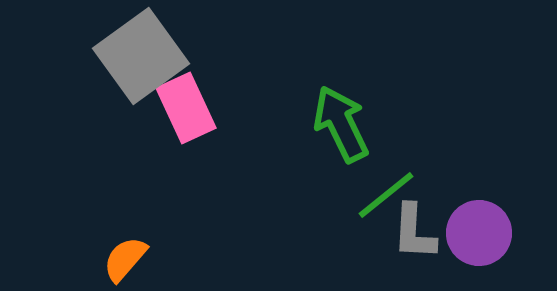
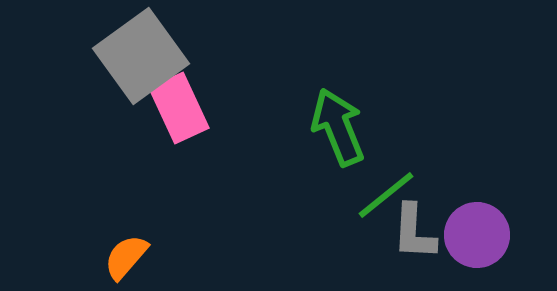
pink rectangle: moved 7 px left
green arrow: moved 3 px left, 3 px down; rotated 4 degrees clockwise
purple circle: moved 2 px left, 2 px down
orange semicircle: moved 1 px right, 2 px up
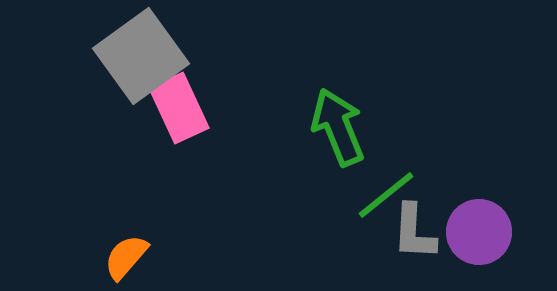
purple circle: moved 2 px right, 3 px up
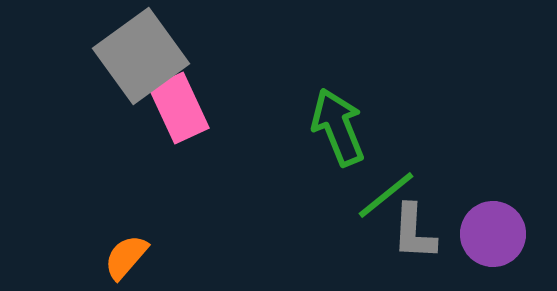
purple circle: moved 14 px right, 2 px down
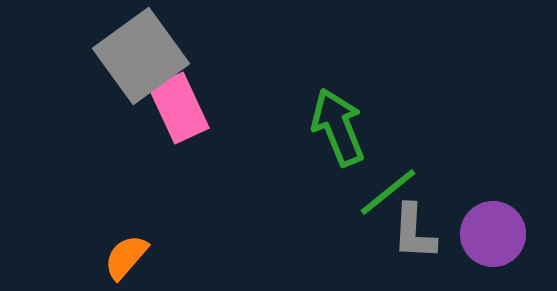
green line: moved 2 px right, 3 px up
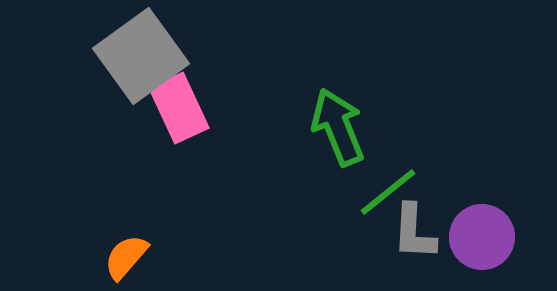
purple circle: moved 11 px left, 3 px down
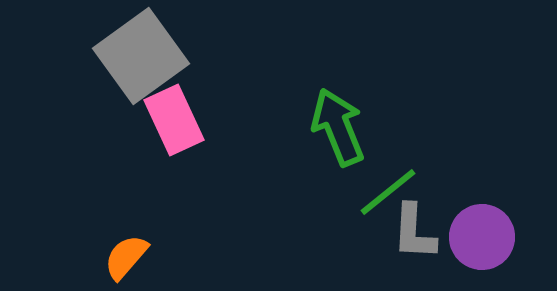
pink rectangle: moved 5 px left, 12 px down
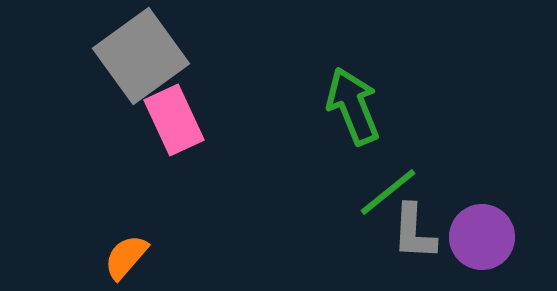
green arrow: moved 15 px right, 21 px up
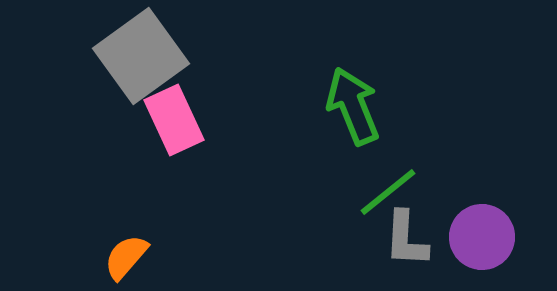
gray L-shape: moved 8 px left, 7 px down
